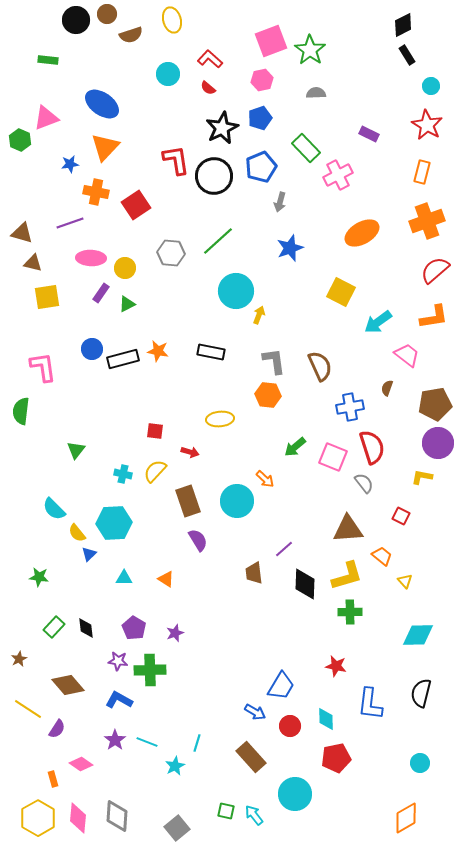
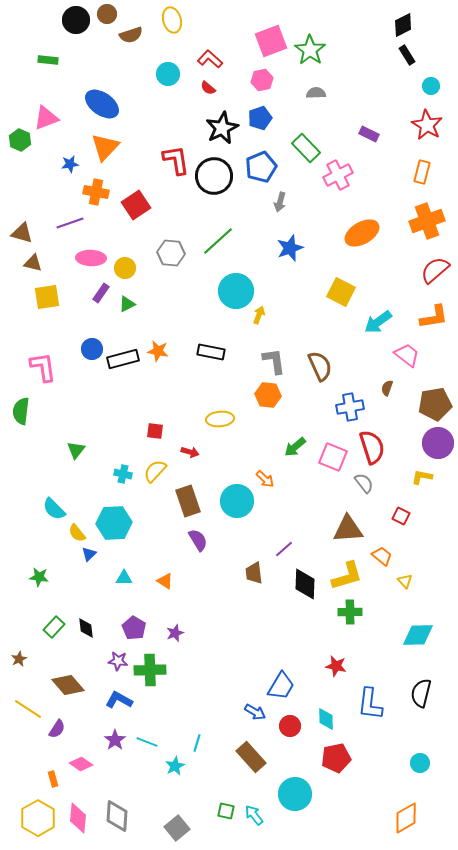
orange triangle at (166, 579): moved 1 px left, 2 px down
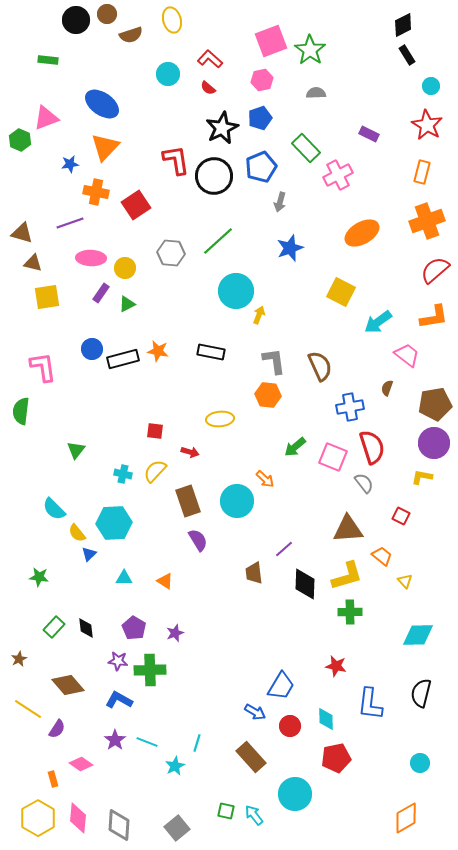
purple circle at (438, 443): moved 4 px left
gray diamond at (117, 816): moved 2 px right, 9 px down
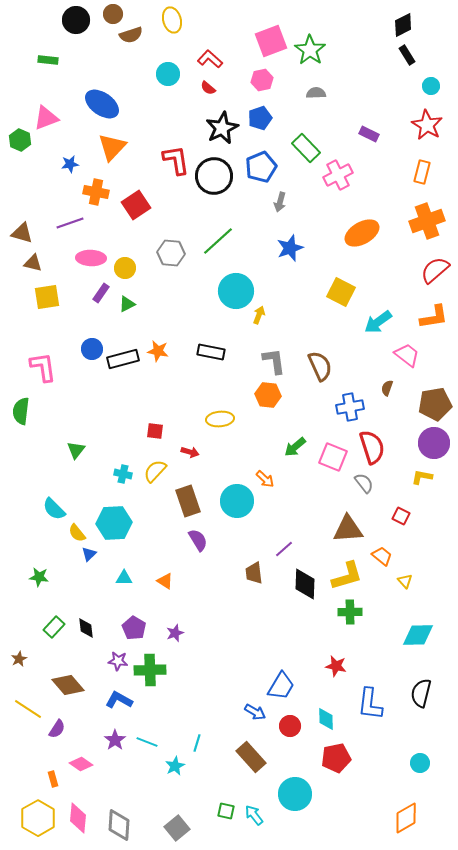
brown circle at (107, 14): moved 6 px right
orange triangle at (105, 147): moved 7 px right
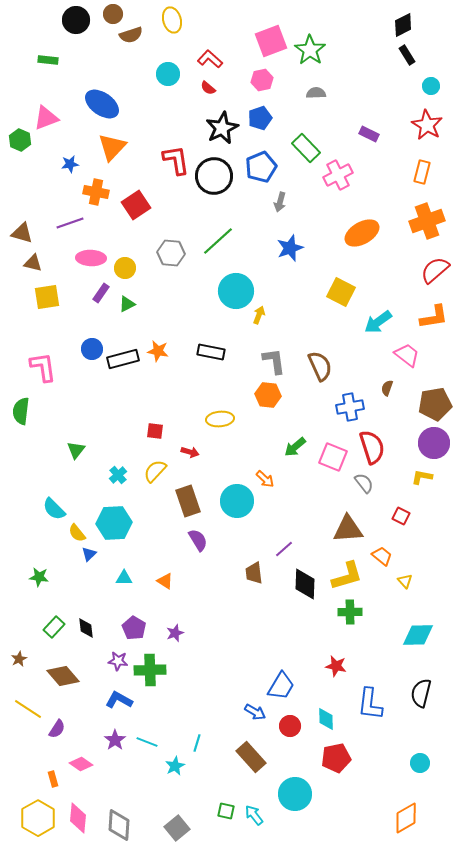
cyan cross at (123, 474): moved 5 px left, 1 px down; rotated 36 degrees clockwise
brown diamond at (68, 685): moved 5 px left, 9 px up
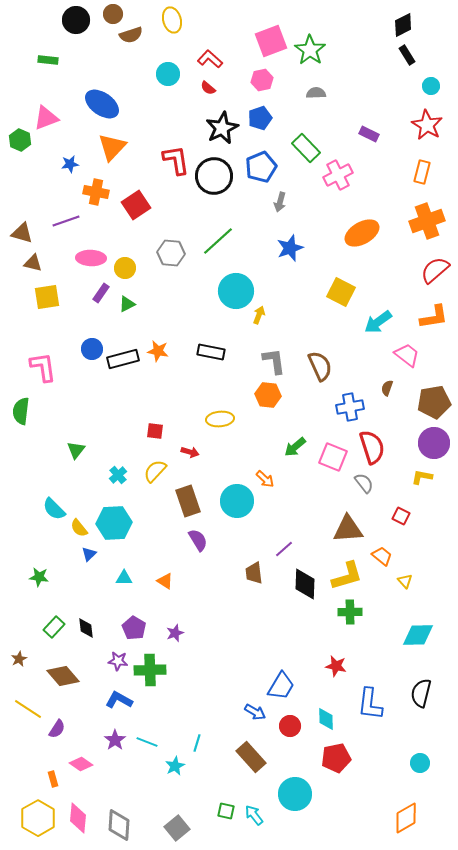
purple line at (70, 223): moved 4 px left, 2 px up
brown pentagon at (435, 404): moved 1 px left, 2 px up
yellow semicircle at (77, 533): moved 2 px right, 5 px up
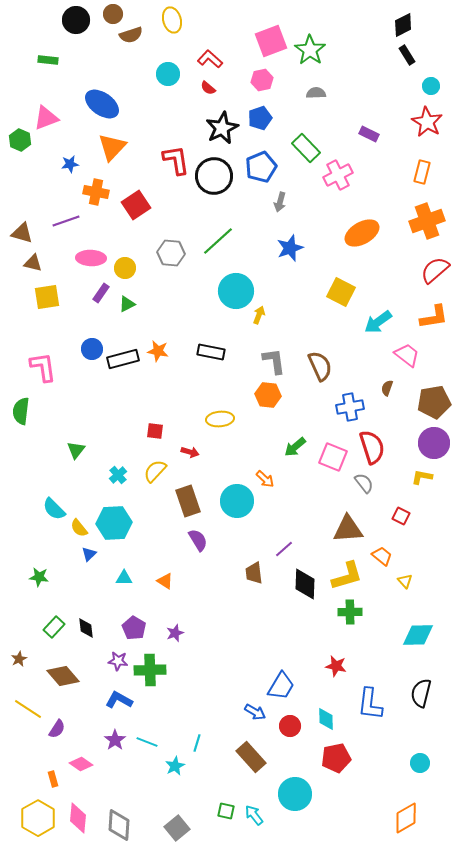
red star at (427, 125): moved 3 px up
